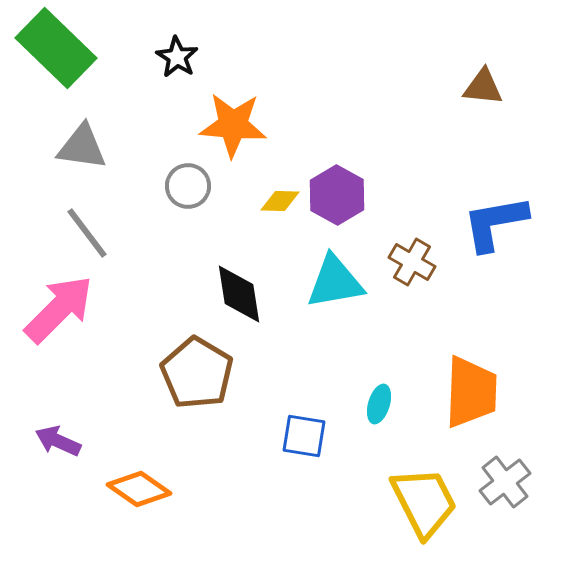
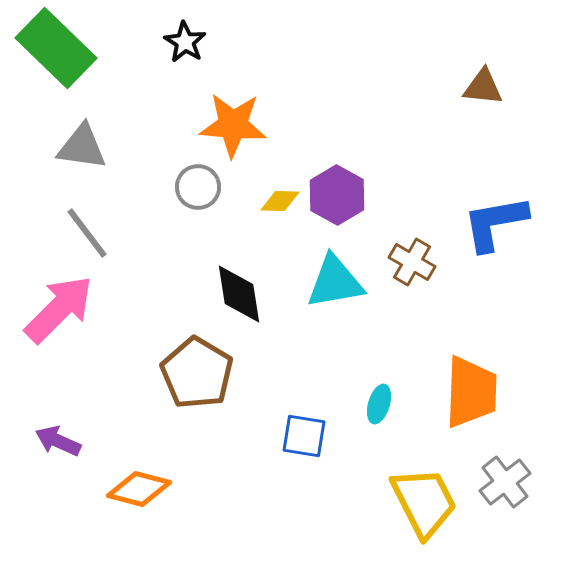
black star: moved 8 px right, 15 px up
gray circle: moved 10 px right, 1 px down
orange diamond: rotated 20 degrees counterclockwise
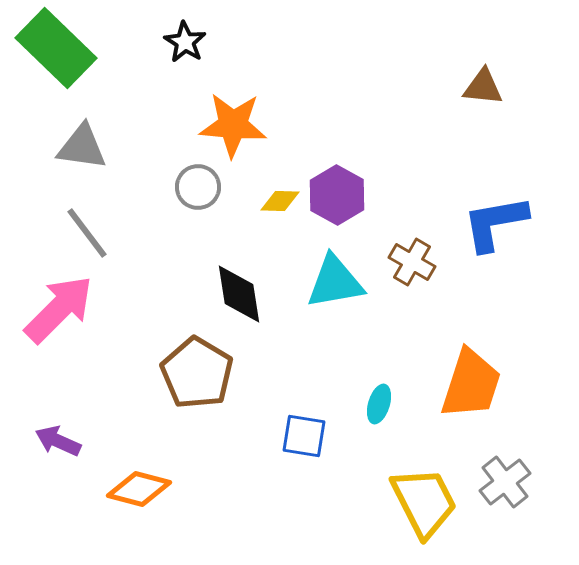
orange trapezoid: moved 8 px up; rotated 16 degrees clockwise
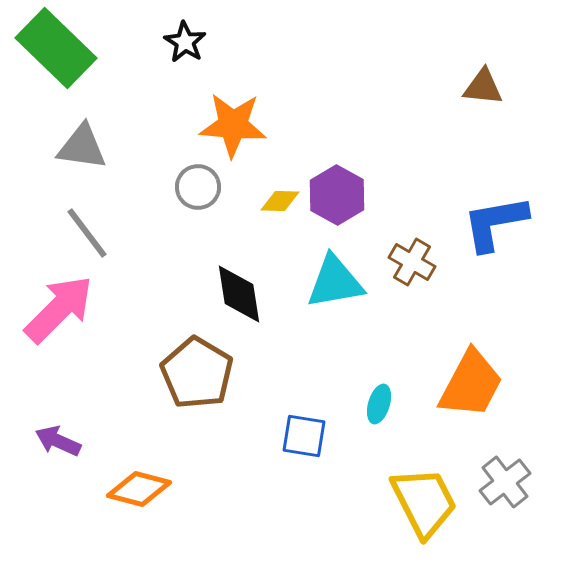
orange trapezoid: rotated 10 degrees clockwise
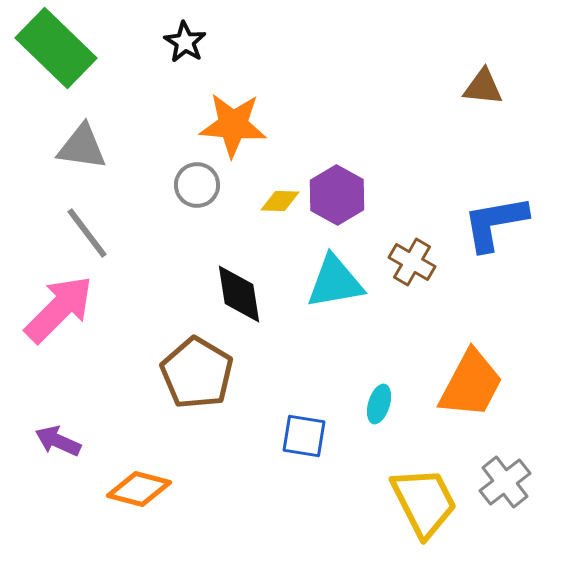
gray circle: moved 1 px left, 2 px up
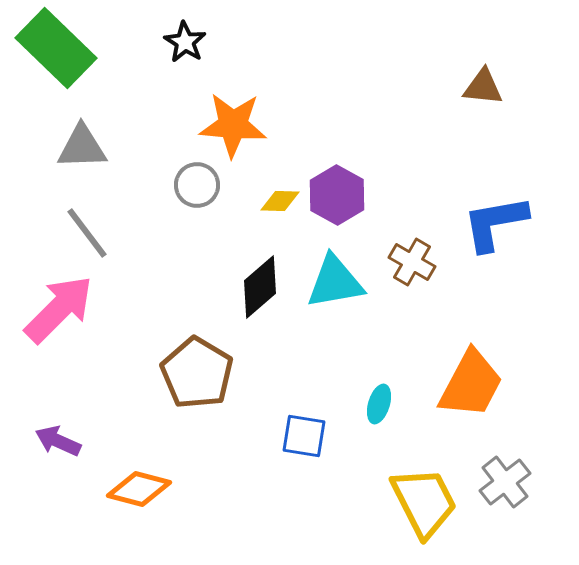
gray triangle: rotated 10 degrees counterclockwise
black diamond: moved 21 px right, 7 px up; rotated 58 degrees clockwise
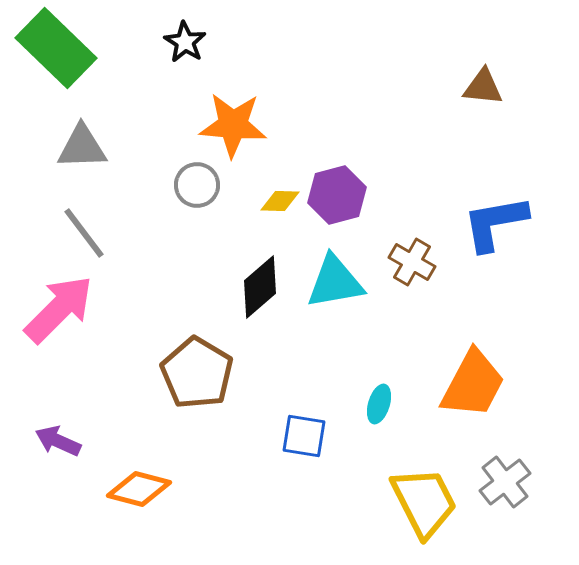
purple hexagon: rotated 16 degrees clockwise
gray line: moved 3 px left
orange trapezoid: moved 2 px right
